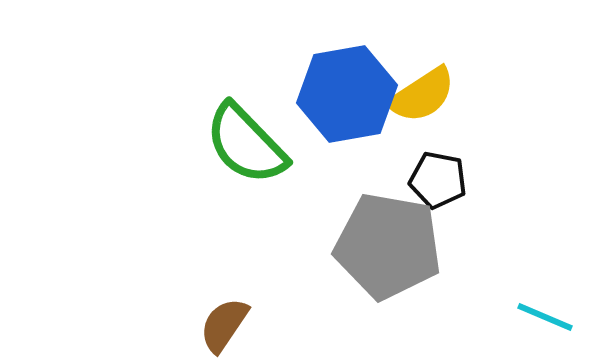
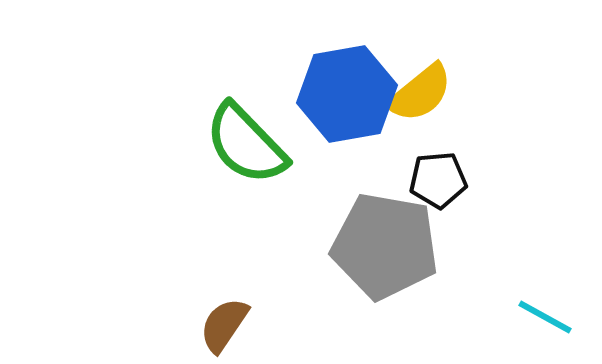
yellow semicircle: moved 2 px left, 2 px up; rotated 6 degrees counterclockwise
black pentagon: rotated 16 degrees counterclockwise
gray pentagon: moved 3 px left
cyan line: rotated 6 degrees clockwise
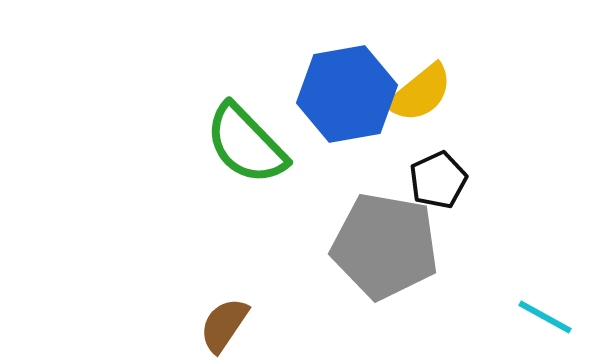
black pentagon: rotated 20 degrees counterclockwise
